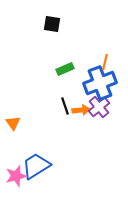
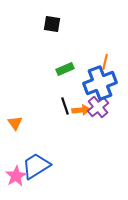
purple cross: moved 1 px left
orange triangle: moved 2 px right
pink star: rotated 15 degrees counterclockwise
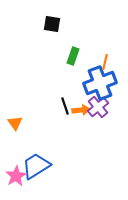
green rectangle: moved 8 px right, 13 px up; rotated 48 degrees counterclockwise
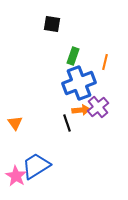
blue cross: moved 21 px left
black line: moved 2 px right, 17 px down
pink star: rotated 10 degrees counterclockwise
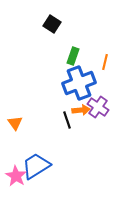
black square: rotated 24 degrees clockwise
purple cross: rotated 15 degrees counterclockwise
black line: moved 3 px up
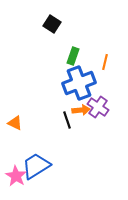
orange triangle: rotated 28 degrees counterclockwise
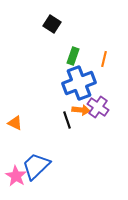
orange line: moved 1 px left, 3 px up
orange arrow: rotated 12 degrees clockwise
blue trapezoid: rotated 12 degrees counterclockwise
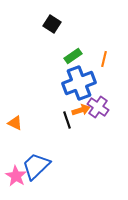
green rectangle: rotated 36 degrees clockwise
orange arrow: rotated 24 degrees counterclockwise
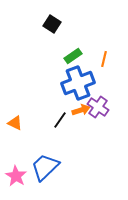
blue cross: moved 1 px left
black line: moved 7 px left; rotated 54 degrees clockwise
blue trapezoid: moved 9 px right, 1 px down
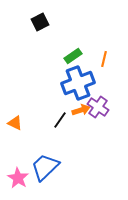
black square: moved 12 px left, 2 px up; rotated 30 degrees clockwise
pink star: moved 2 px right, 2 px down
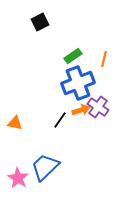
orange triangle: rotated 14 degrees counterclockwise
